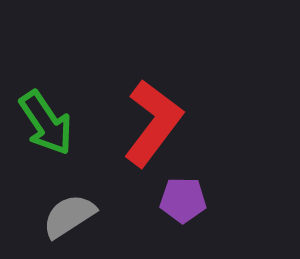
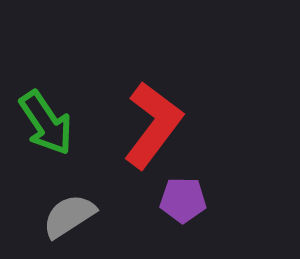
red L-shape: moved 2 px down
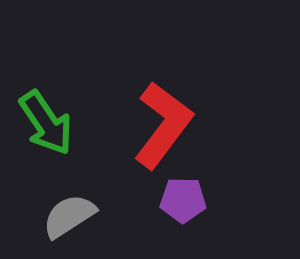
red L-shape: moved 10 px right
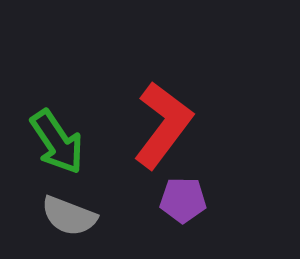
green arrow: moved 11 px right, 19 px down
gray semicircle: rotated 126 degrees counterclockwise
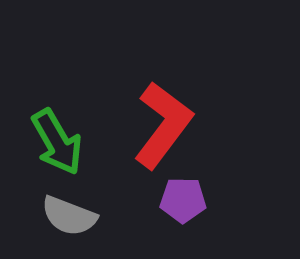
green arrow: rotated 4 degrees clockwise
